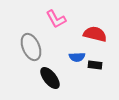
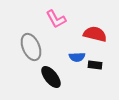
black ellipse: moved 1 px right, 1 px up
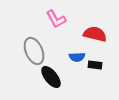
gray ellipse: moved 3 px right, 4 px down
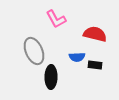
black ellipse: rotated 40 degrees clockwise
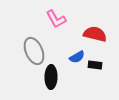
blue semicircle: rotated 28 degrees counterclockwise
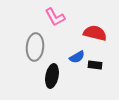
pink L-shape: moved 1 px left, 2 px up
red semicircle: moved 1 px up
gray ellipse: moved 1 px right, 4 px up; rotated 28 degrees clockwise
black ellipse: moved 1 px right, 1 px up; rotated 10 degrees clockwise
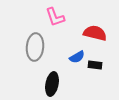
pink L-shape: rotated 10 degrees clockwise
black ellipse: moved 8 px down
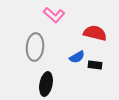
pink L-shape: moved 1 px left, 2 px up; rotated 30 degrees counterclockwise
black ellipse: moved 6 px left
